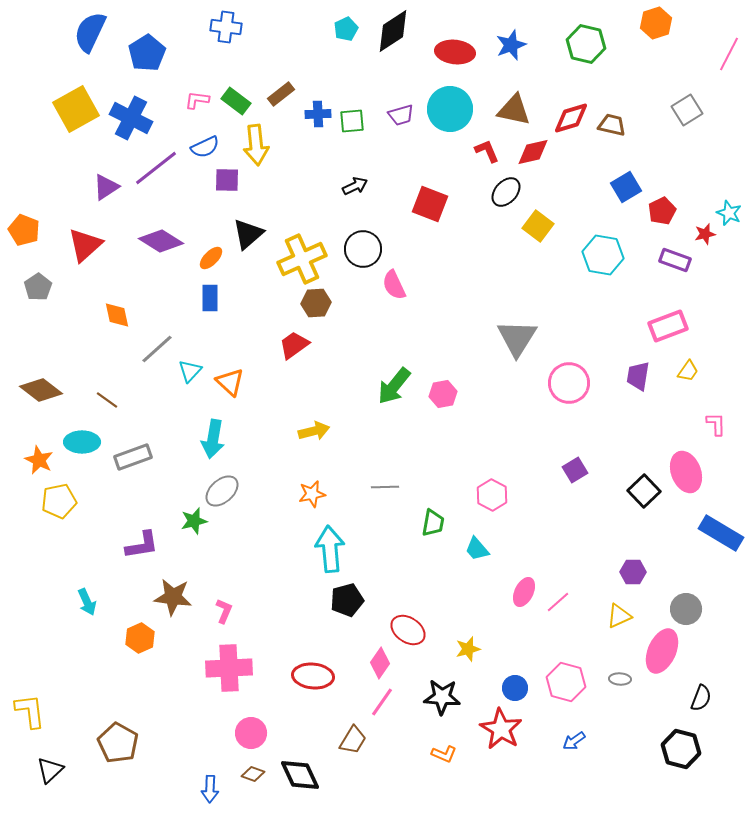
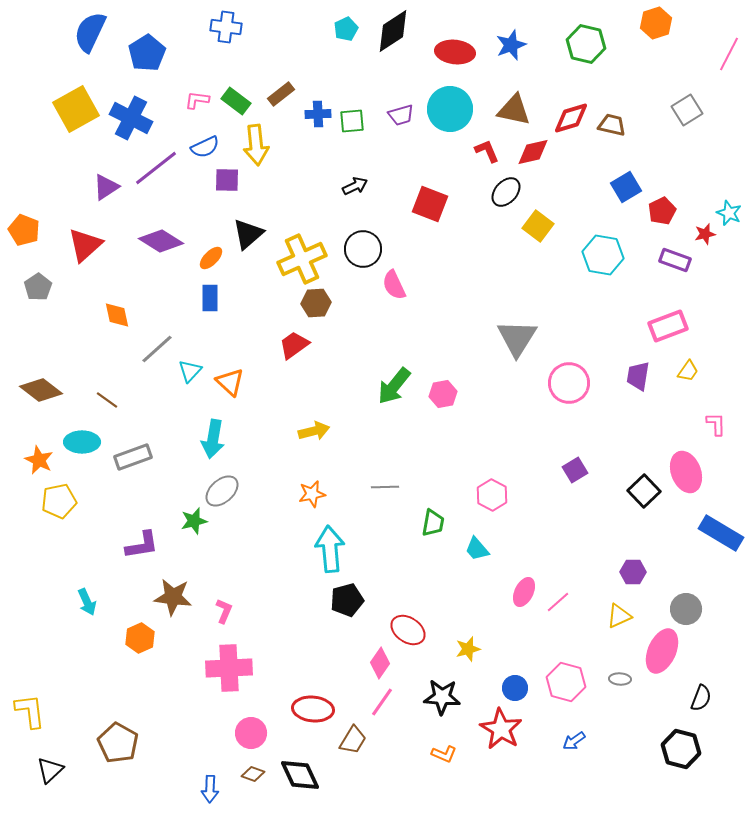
red ellipse at (313, 676): moved 33 px down
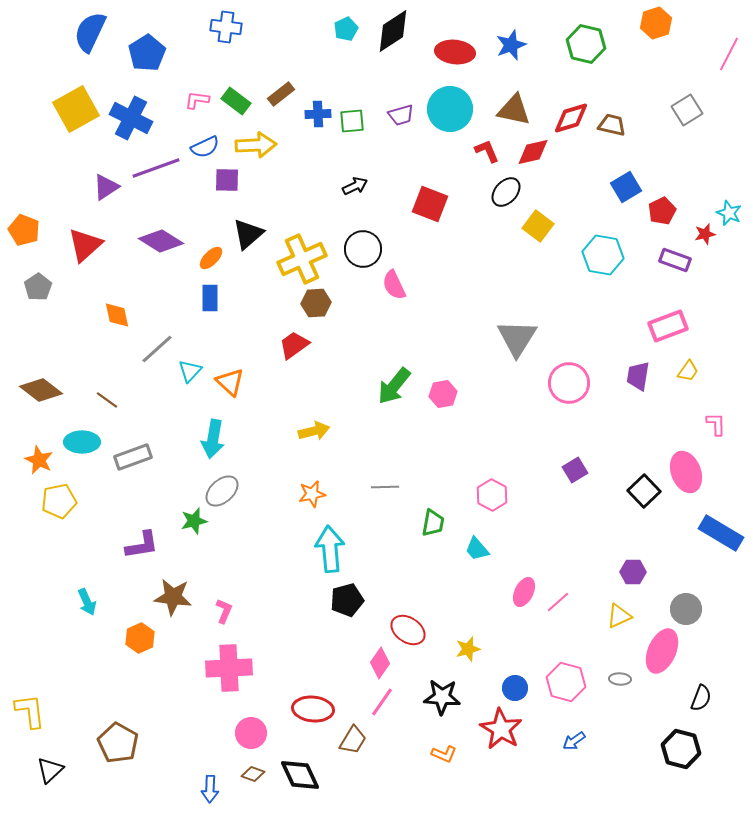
yellow arrow at (256, 145): rotated 87 degrees counterclockwise
purple line at (156, 168): rotated 18 degrees clockwise
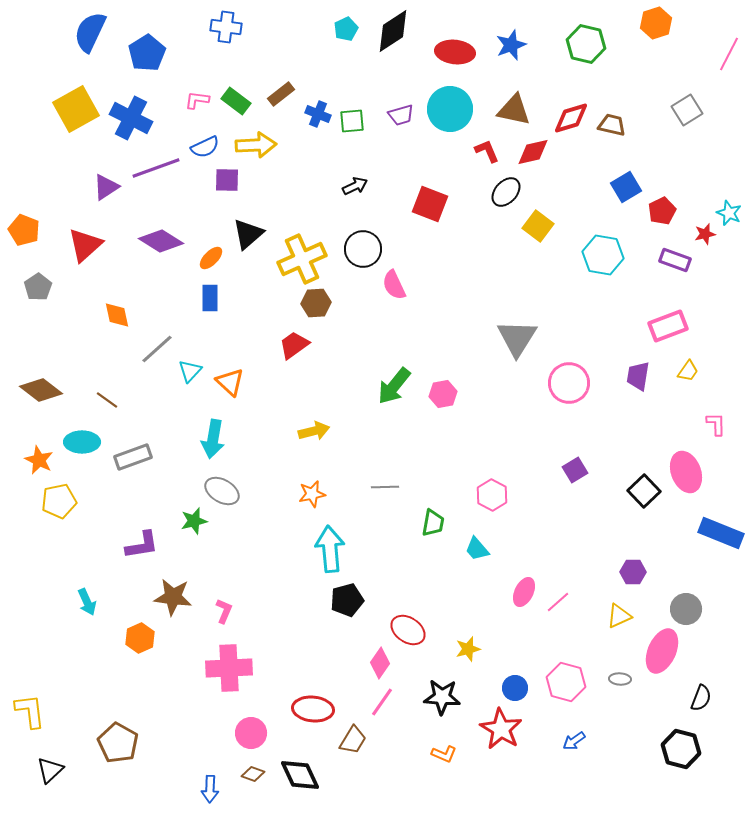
blue cross at (318, 114): rotated 25 degrees clockwise
gray ellipse at (222, 491): rotated 72 degrees clockwise
blue rectangle at (721, 533): rotated 9 degrees counterclockwise
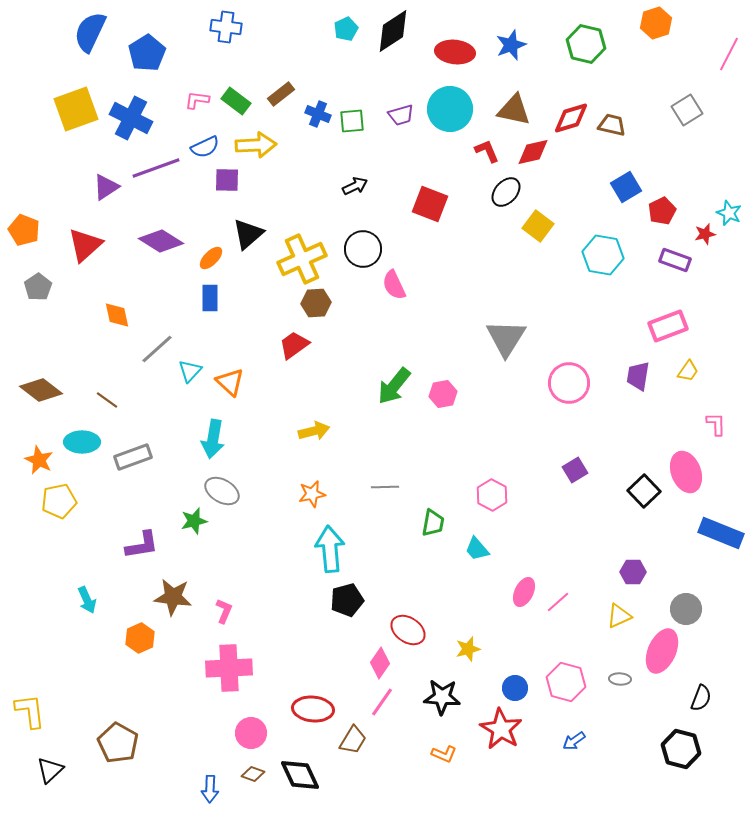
yellow square at (76, 109): rotated 9 degrees clockwise
gray triangle at (517, 338): moved 11 px left
cyan arrow at (87, 602): moved 2 px up
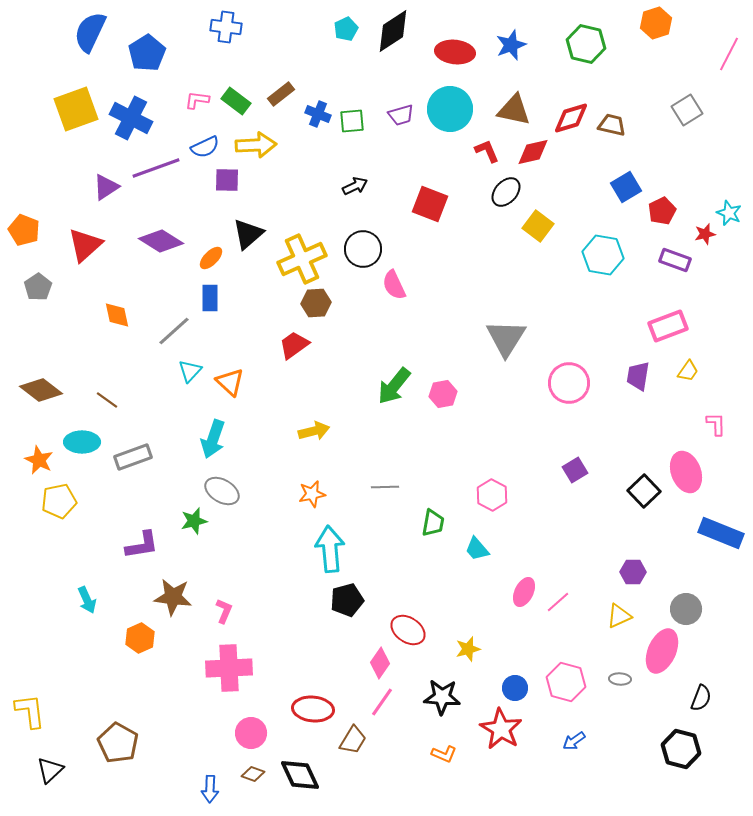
gray line at (157, 349): moved 17 px right, 18 px up
cyan arrow at (213, 439): rotated 9 degrees clockwise
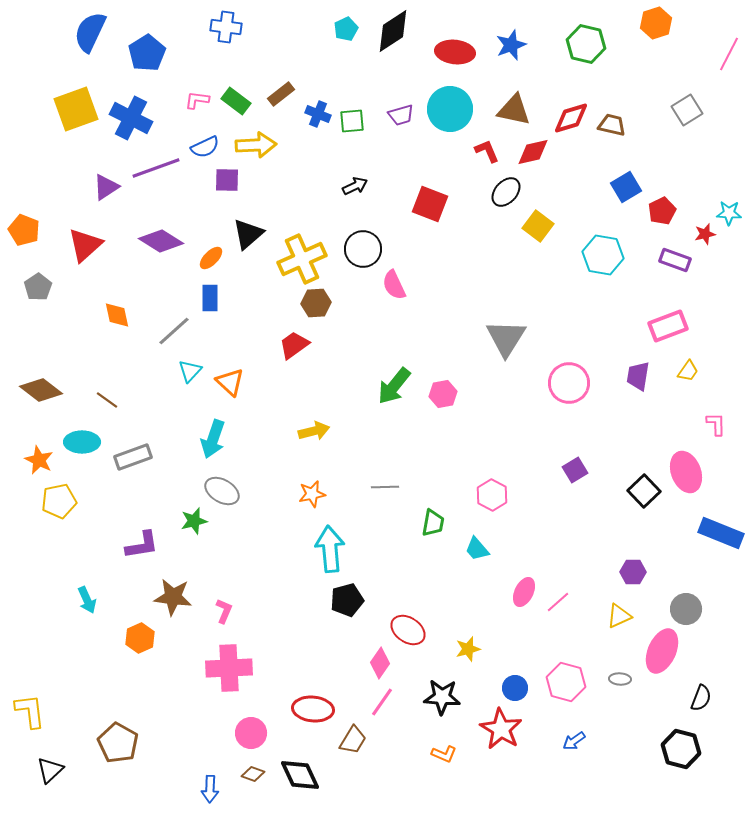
cyan star at (729, 213): rotated 20 degrees counterclockwise
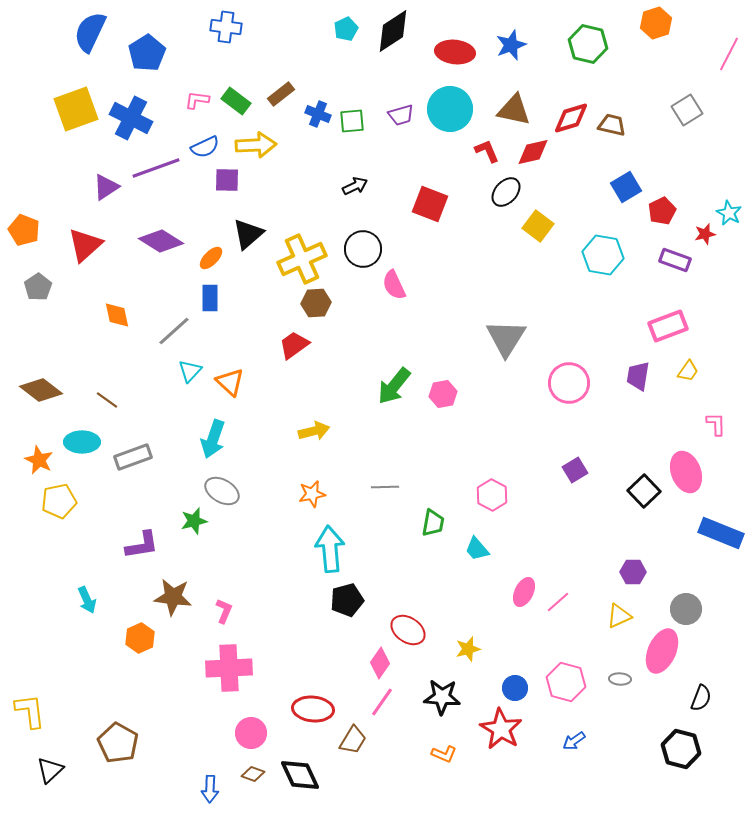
green hexagon at (586, 44): moved 2 px right
cyan star at (729, 213): rotated 25 degrees clockwise
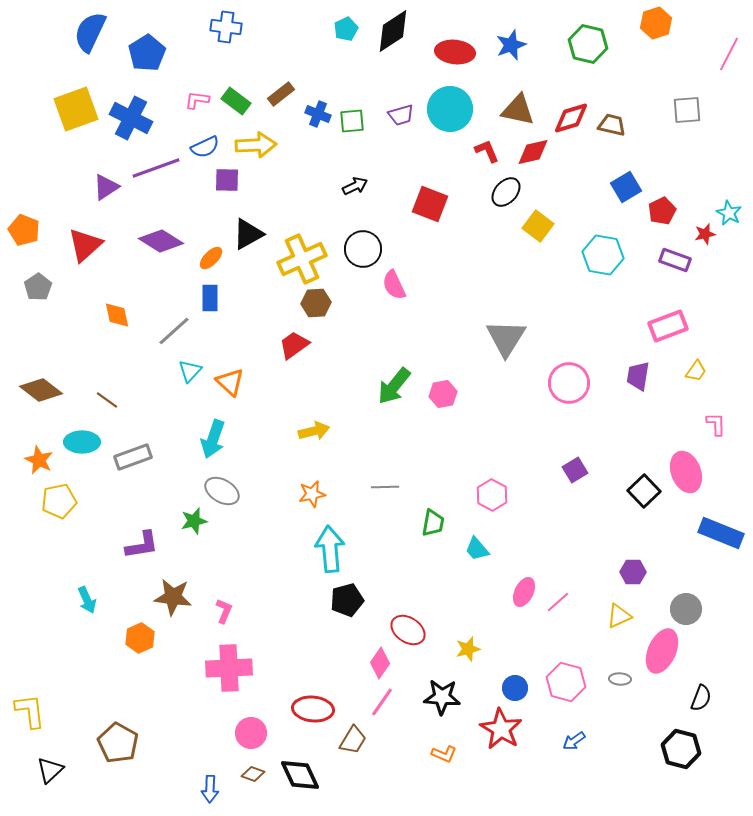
brown triangle at (514, 110): moved 4 px right
gray square at (687, 110): rotated 28 degrees clockwise
black triangle at (248, 234): rotated 12 degrees clockwise
yellow trapezoid at (688, 371): moved 8 px right
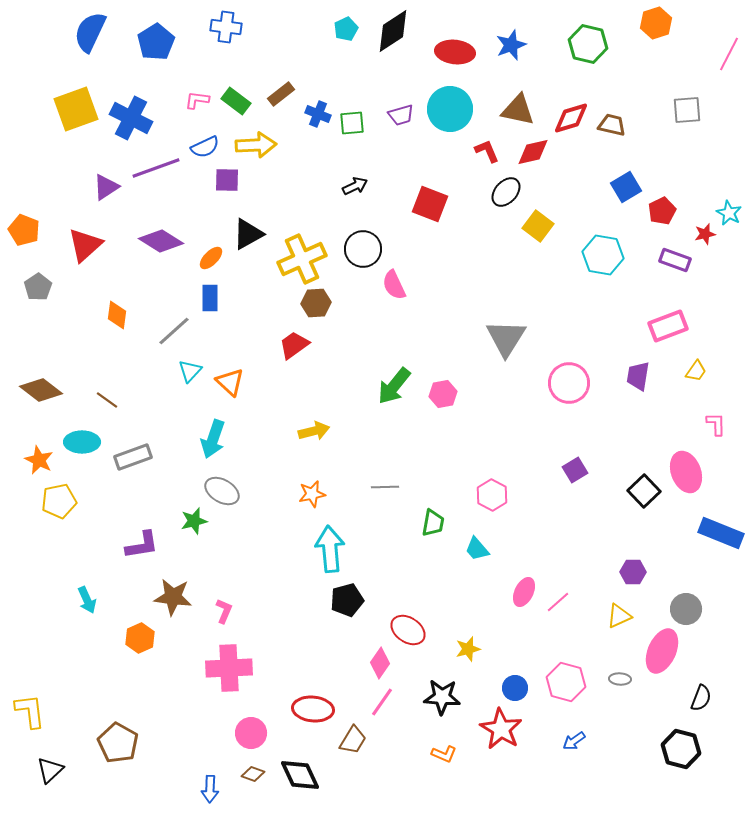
blue pentagon at (147, 53): moved 9 px right, 11 px up
green square at (352, 121): moved 2 px down
orange diamond at (117, 315): rotated 20 degrees clockwise
